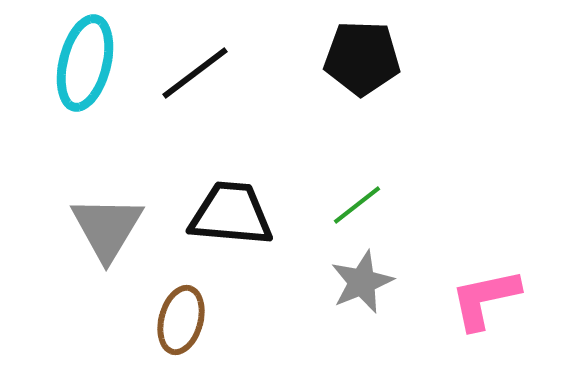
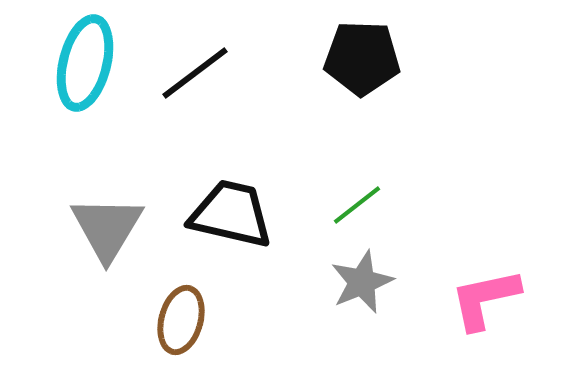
black trapezoid: rotated 8 degrees clockwise
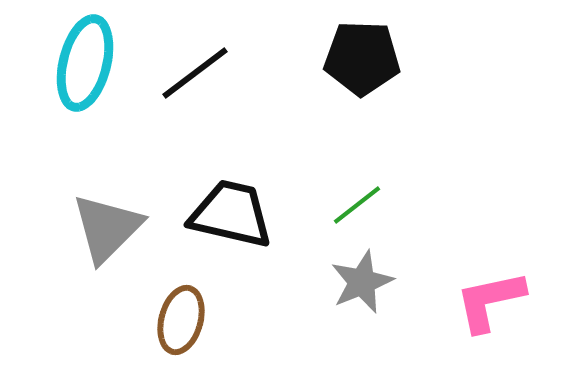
gray triangle: rotated 14 degrees clockwise
pink L-shape: moved 5 px right, 2 px down
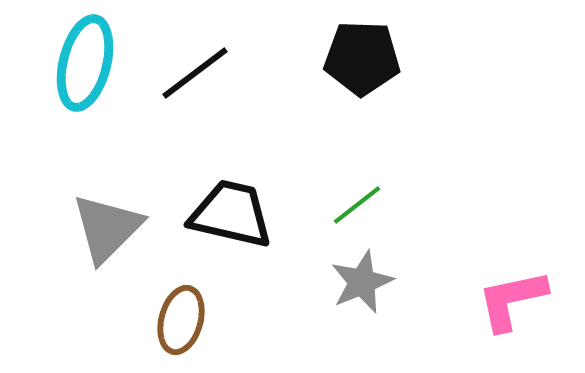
pink L-shape: moved 22 px right, 1 px up
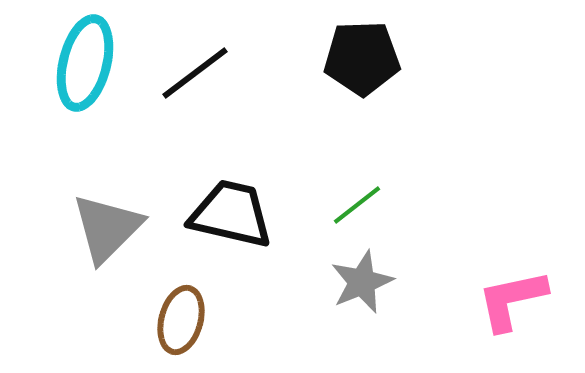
black pentagon: rotated 4 degrees counterclockwise
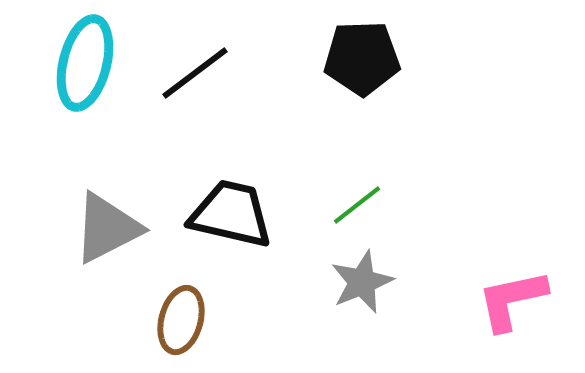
gray triangle: rotated 18 degrees clockwise
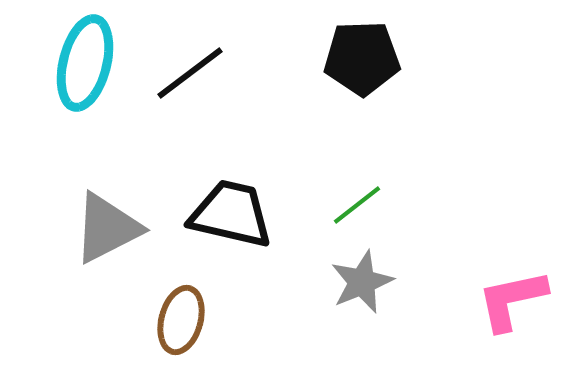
black line: moved 5 px left
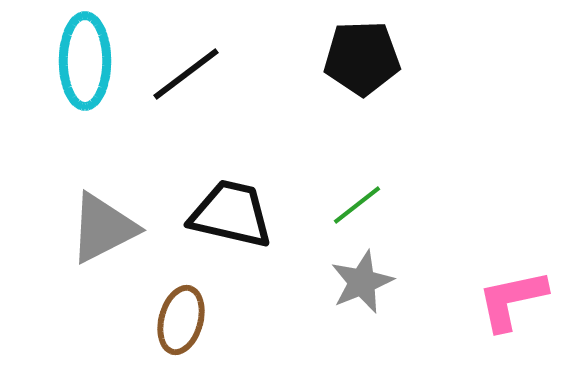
cyan ellipse: moved 2 px up; rotated 14 degrees counterclockwise
black line: moved 4 px left, 1 px down
gray triangle: moved 4 px left
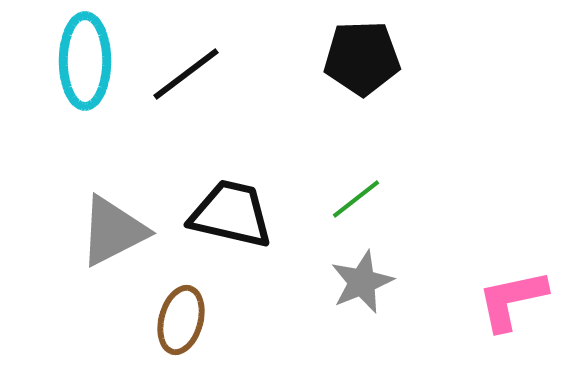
green line: moved 1 px left, 6 px up
gray triangle: moved 10 px right, 3 px down
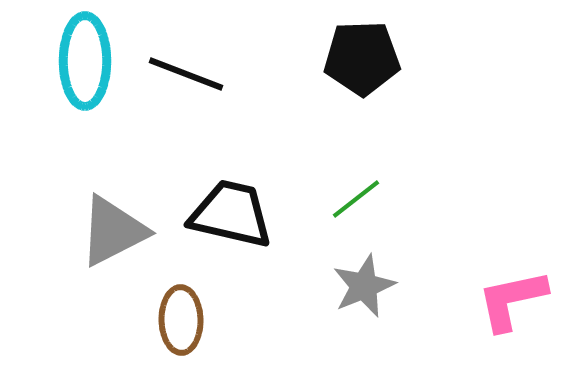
black line: rotated 58 degrees clockwise
gray star: moved 2 px right, 4 px down
brown ellipse: rotated 16 degrees counterclockwise
